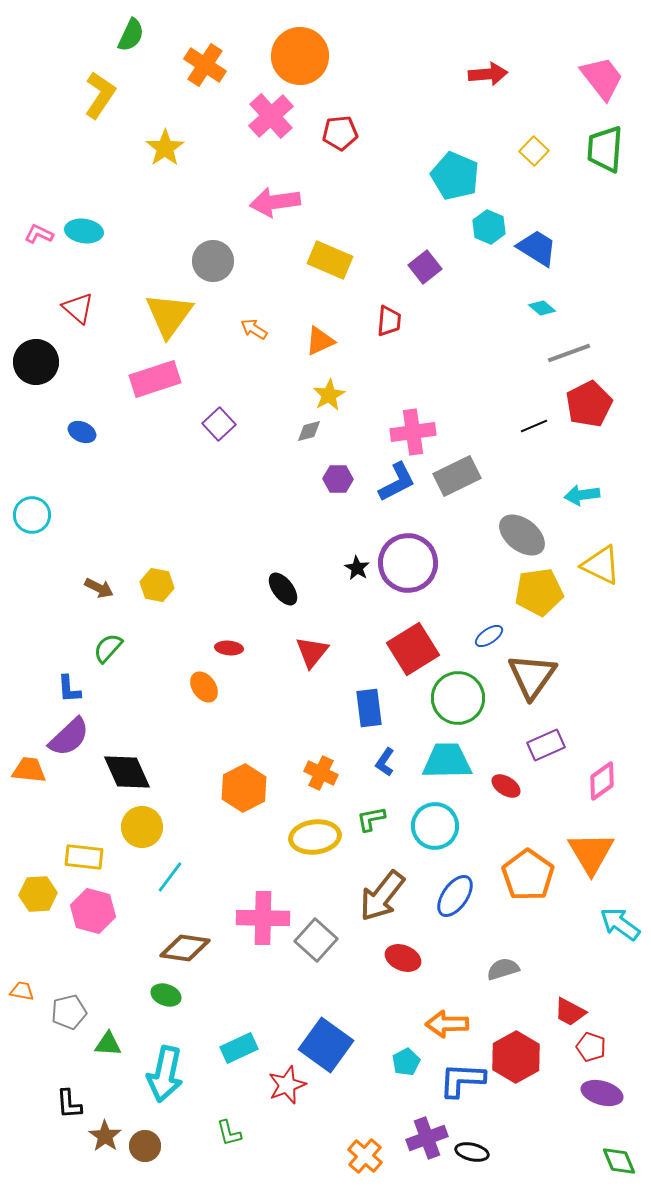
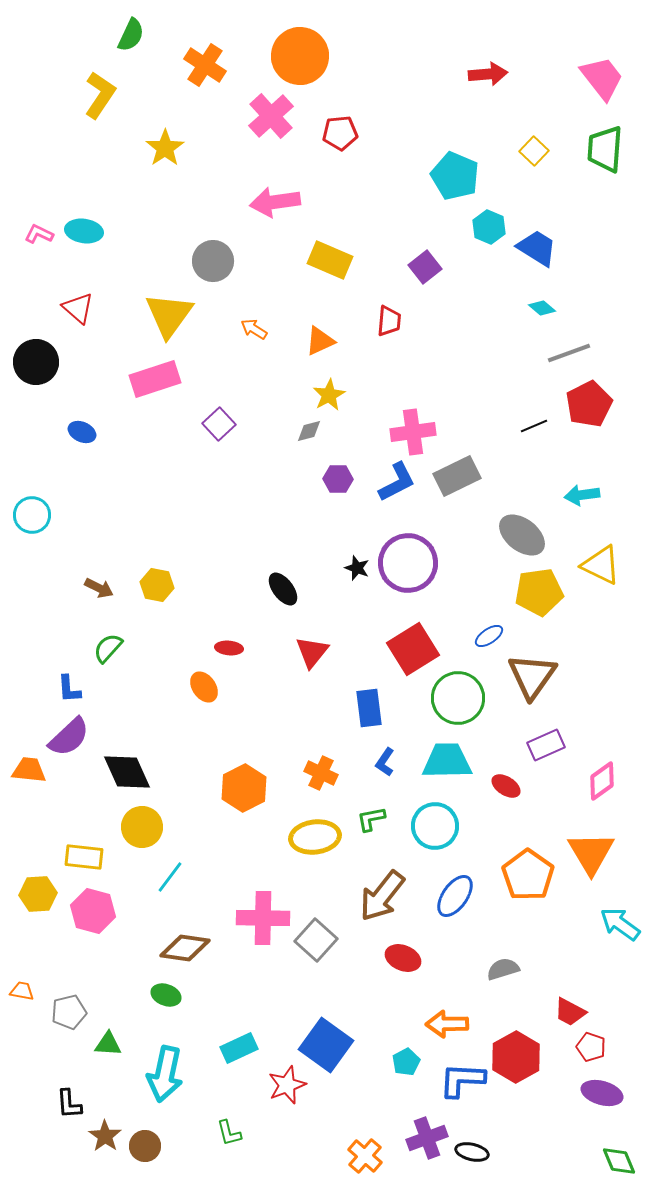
black star at (357, 568): rotated 10 degrees counterclockwise
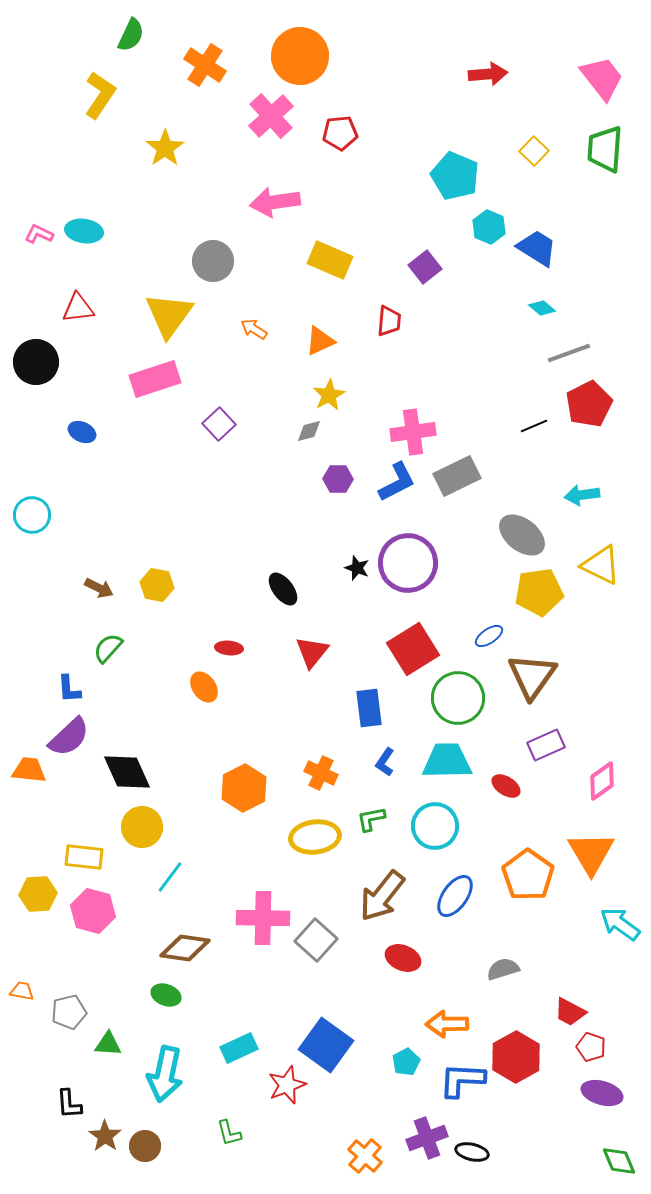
red triangle at (78, 308): rotated 48 degrees counterclockwise
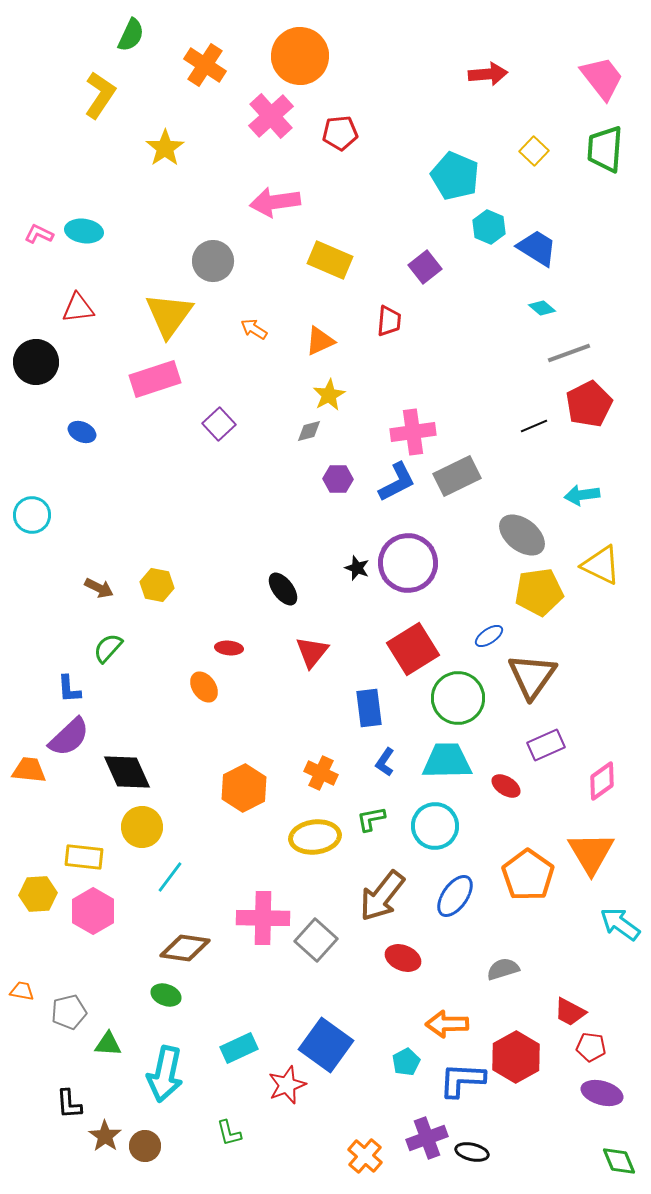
pink hexagon at (93, 911): rotated 15 degrees clockwise
red pentagon at (591, 1047): rotated 12 degrees counterclockwise
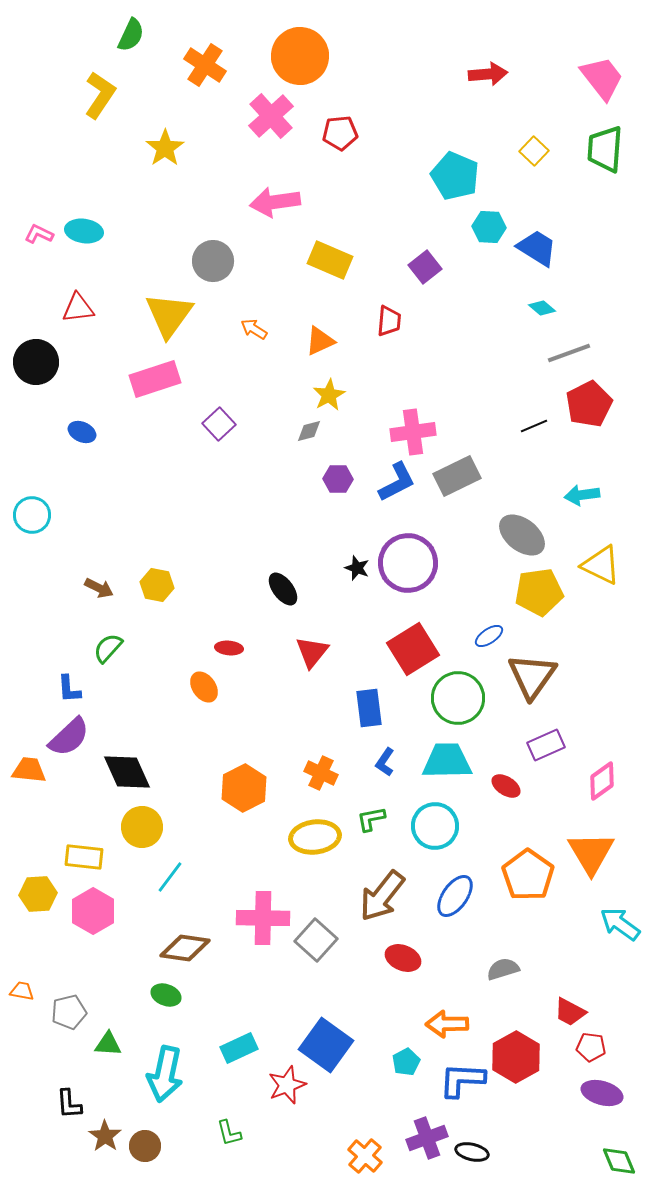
cyan hexagon at (489, 227): rotated 20 degrees counterclockwise
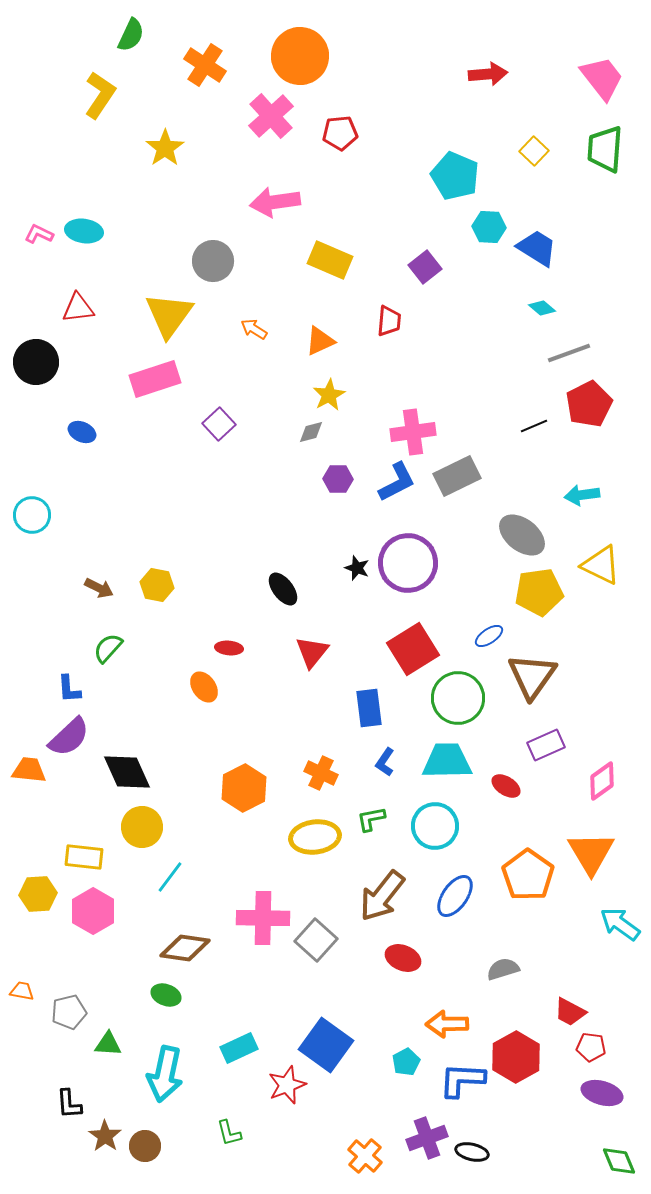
gray diamond at (309, 431): moved 2 px right, 1 px down
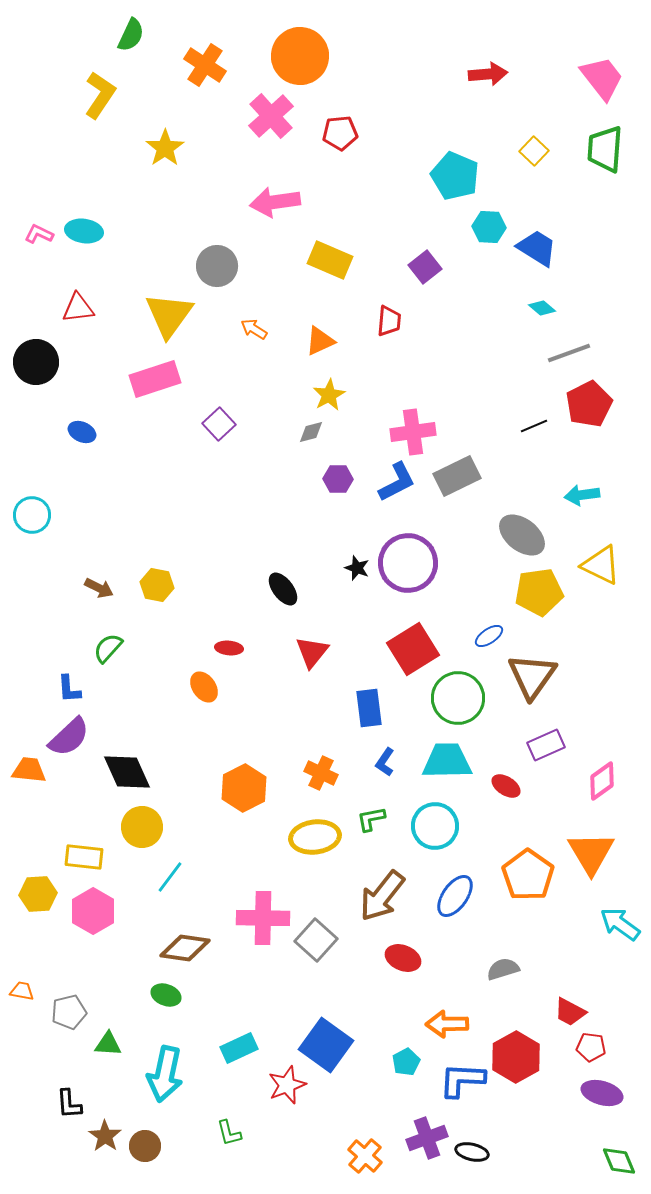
gray circle at (213, 261): moved 4 px right, 5 px down
